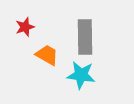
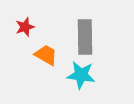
orange trapezoid: moved 1 px left
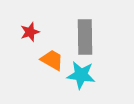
red star: moved 5 px right, 5 px down
orange trapezoid: moved 6 px right, 5 px down
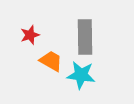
red star: moved 3 px down
orange trapezoid: moved 1 px left, 1 px down
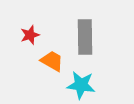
orange trapezoid: moved 1 px right
cyan star: moved 10 px down
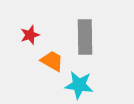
cyan star: moved 2 px left
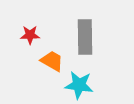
red star: rotated 18 degrees clockwise
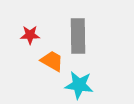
gray rectangle: moved 7 px left, 1 px up
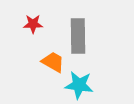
red star: moved 3 px right, 11 px up
orange trapezoid: moved 1 px right, 1 px down
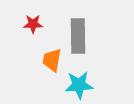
orange trapezoid: moved 1 px left, 2 px up; rotated 110 degrees counterclockwise
cyan star: rotated 12 degrees counterclockwise
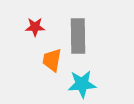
red star: moved 2 px right, 3 px down
cyan star: moved 3 px right, 1 px up
